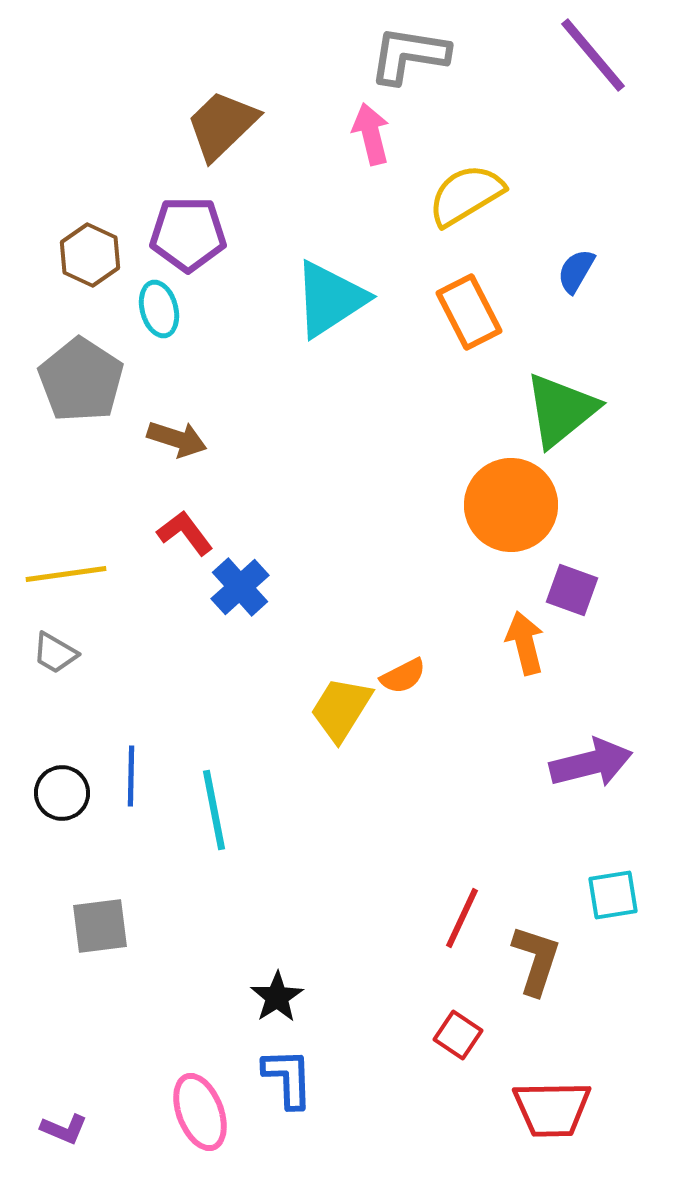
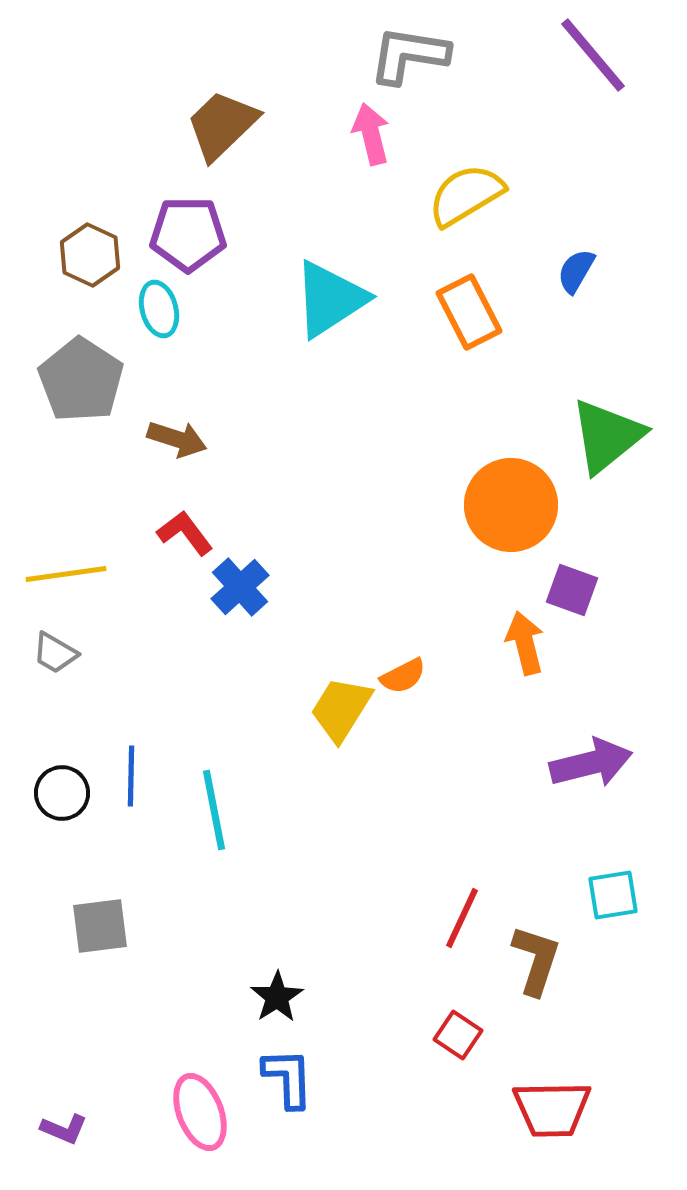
green triangle: moved 46 px right, 26 px down
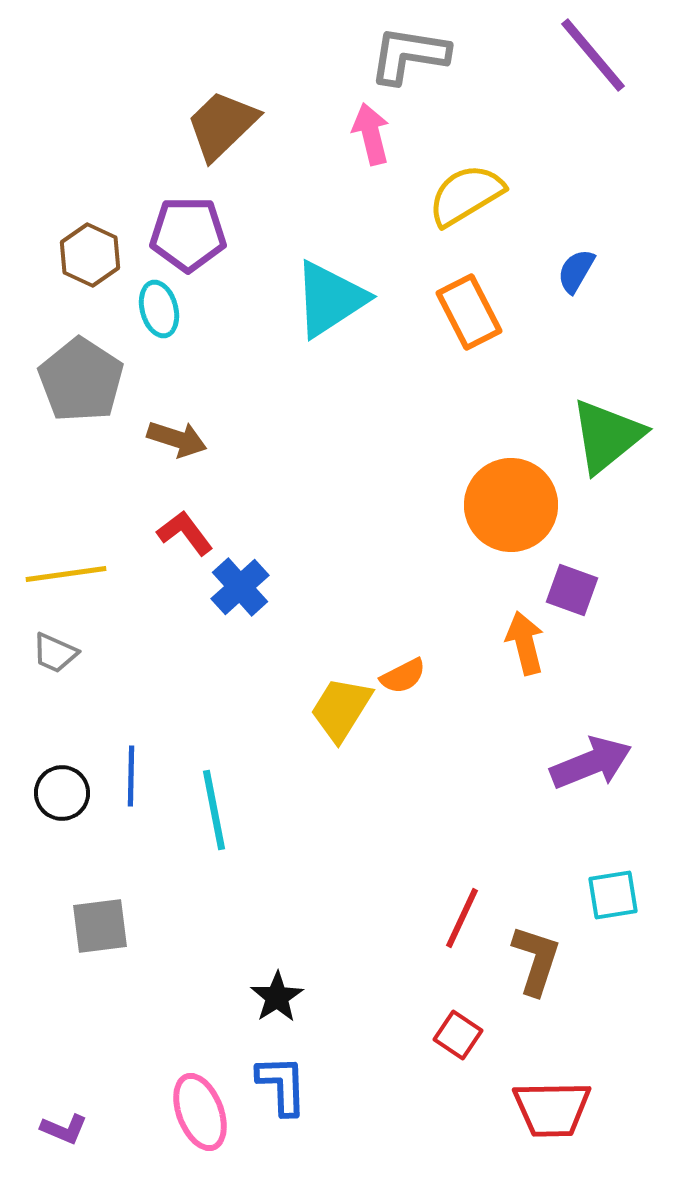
gray trapezoid: rotated 6 degrees counterclockwise
purple arrow: rotated 8 degrees counterclockwise
blue L-shape: moved 6 px left, 7 px down
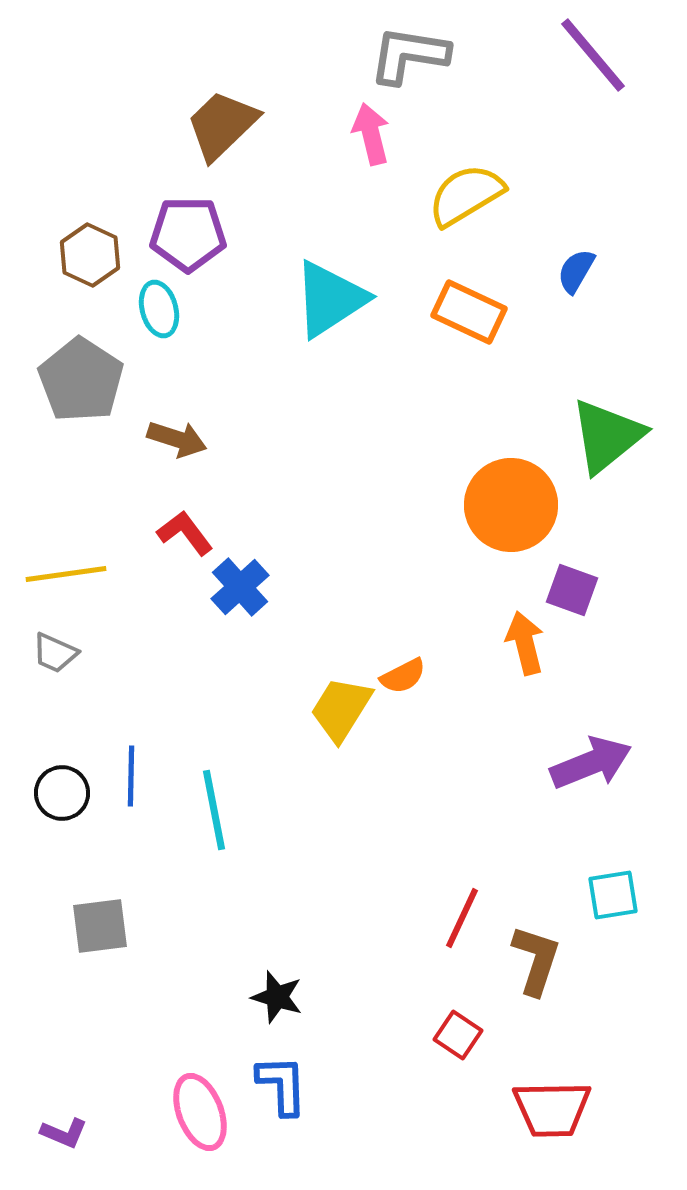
orange rectangle: rotated 38 degrees counterclockwise
black star: rotated 22 degrees counterclockwise
purple L-shape: moved 4 px down
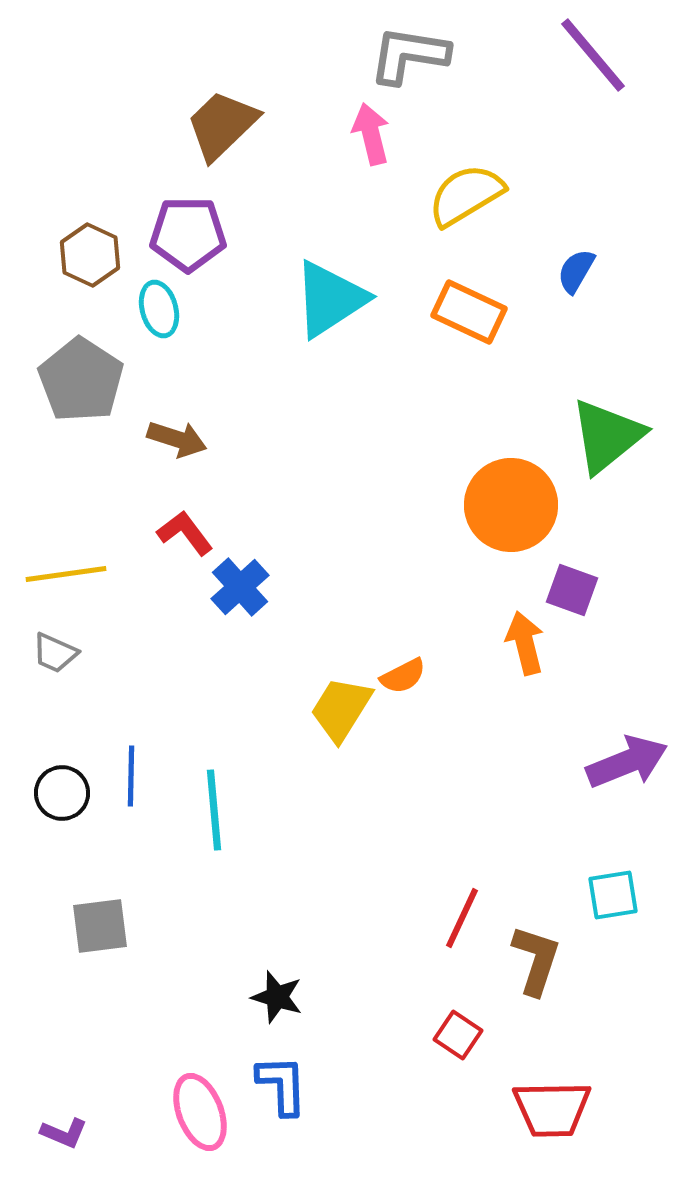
purple arrow: moved 36 px right, 1 px up
cyan line: rotated 6 degrees clockwise
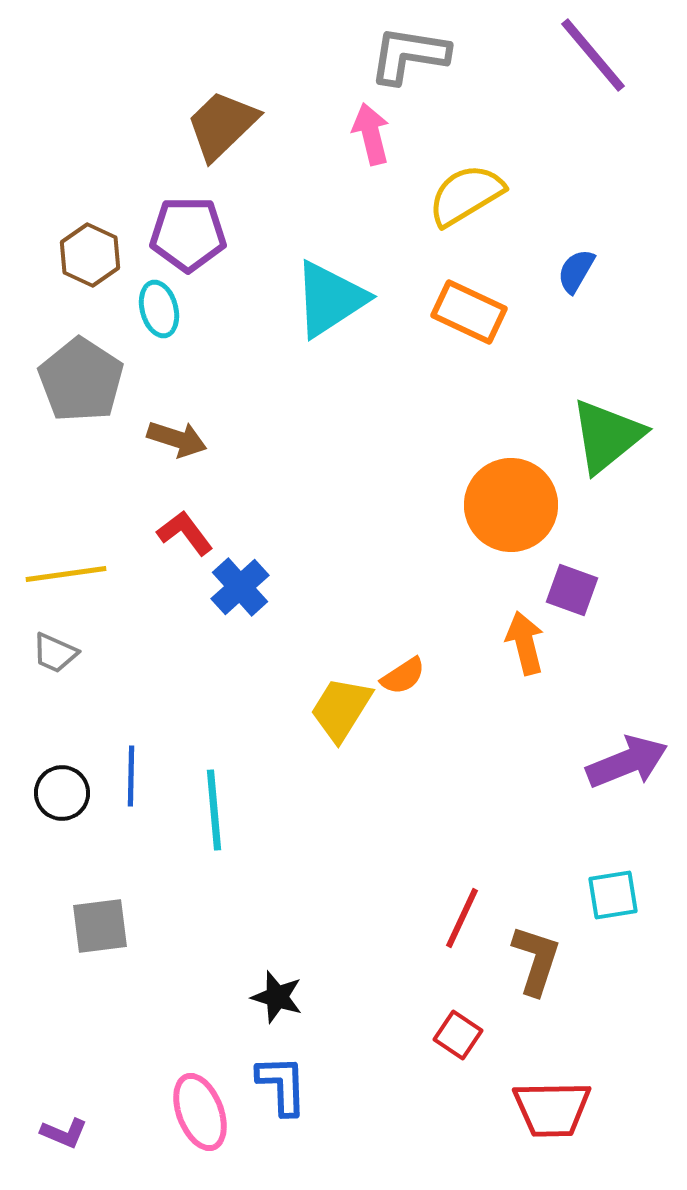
orange semicircle: rotated 6 degrees counterclockwise
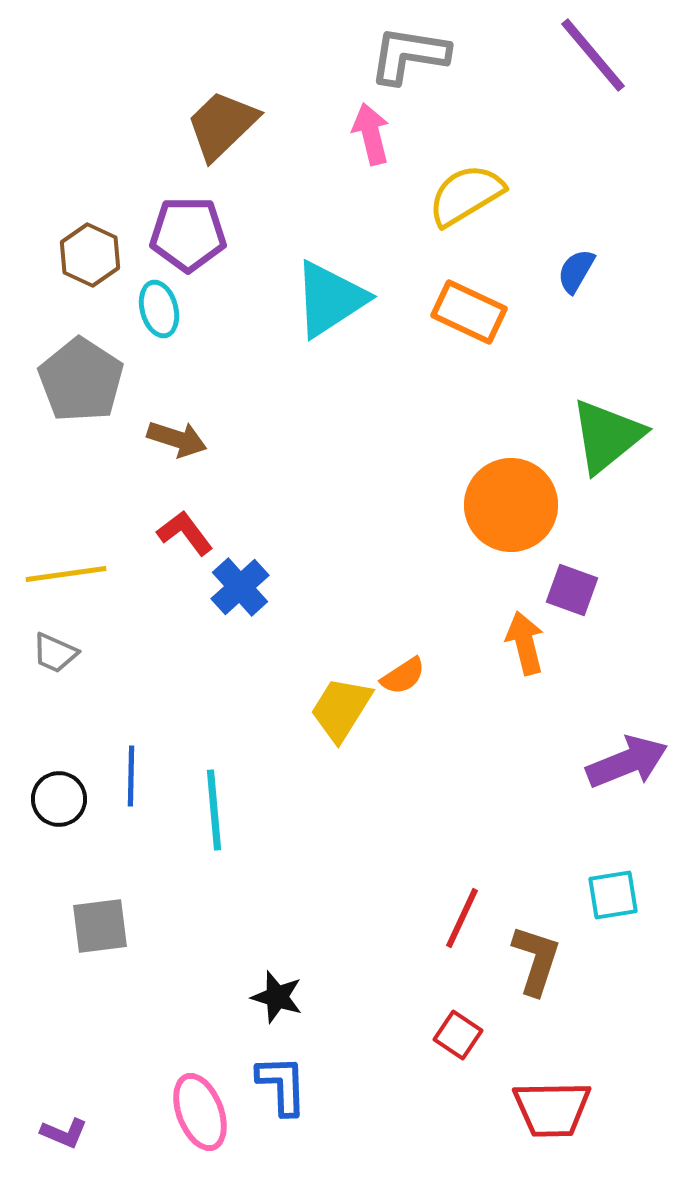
black circle: moved 3 px left, 6 px down
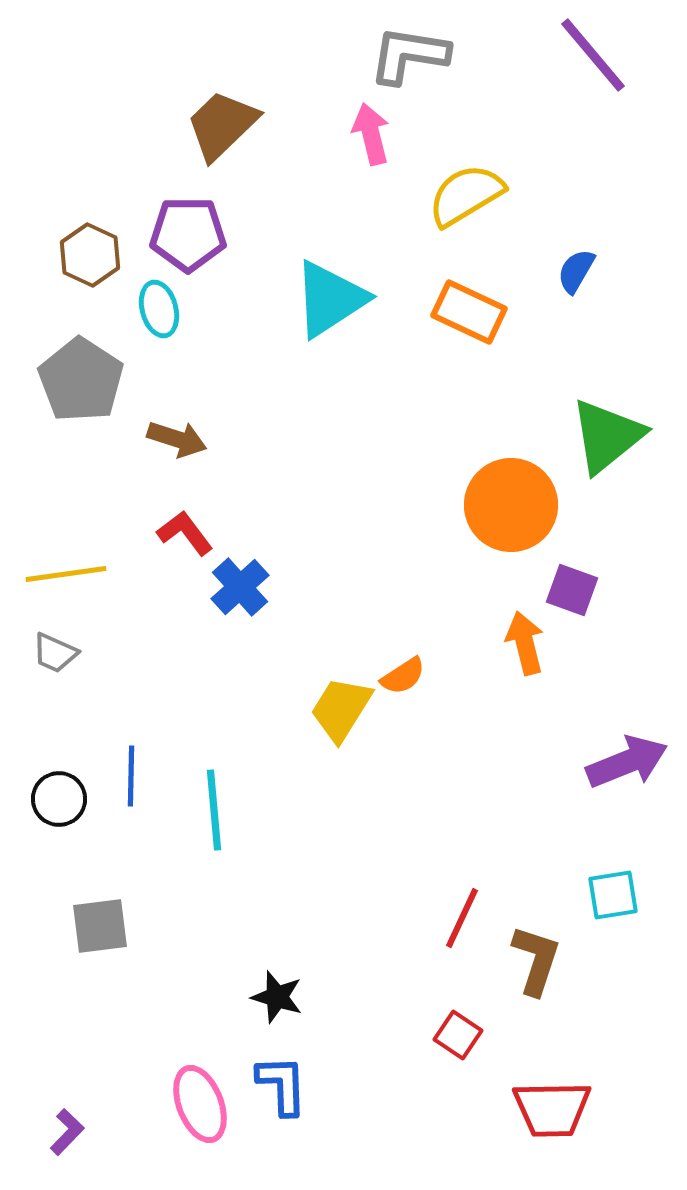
pink ellipse: moved 8 px up
purple L-shape: moved 3 px right, 1 px up; rotated 69 degrees counterclockwise
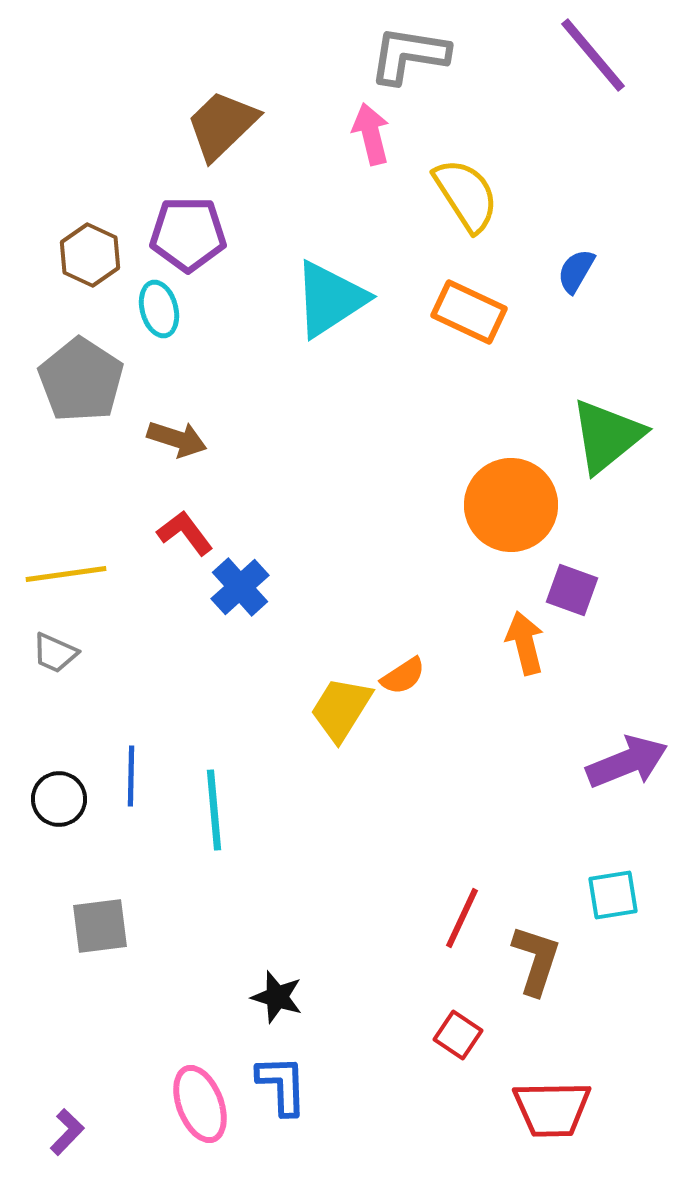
yellow semicircle: rotated 88 degrees clockwise
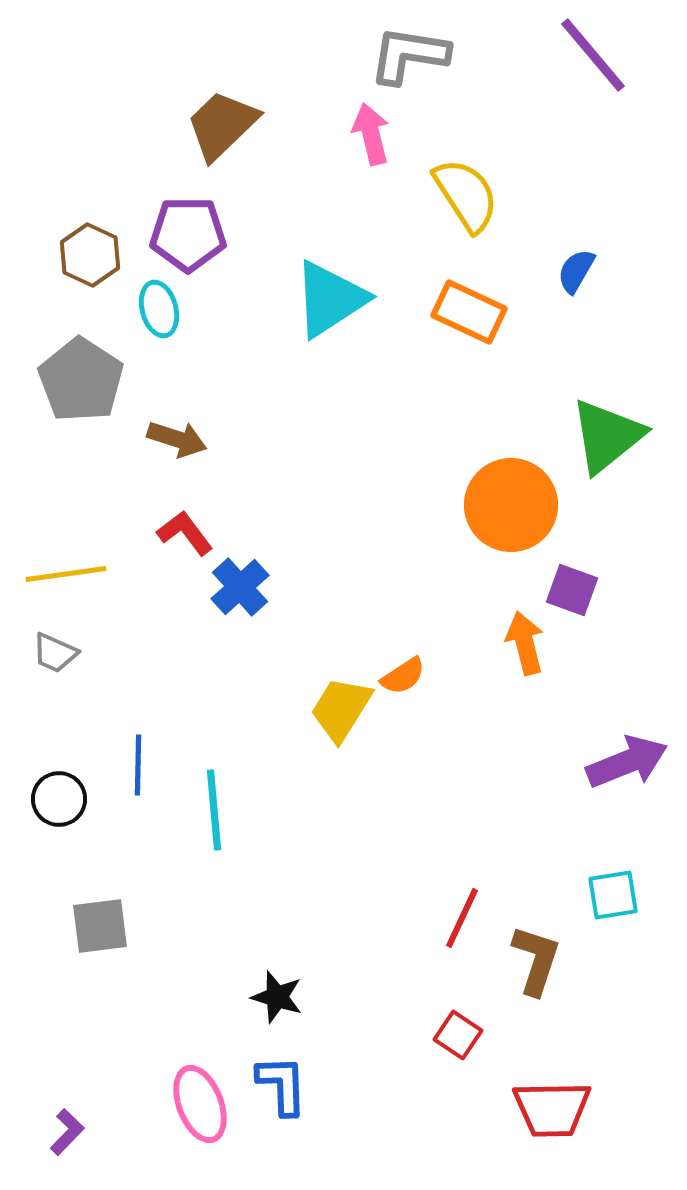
blue line: moved 7 px right, 11 px up
